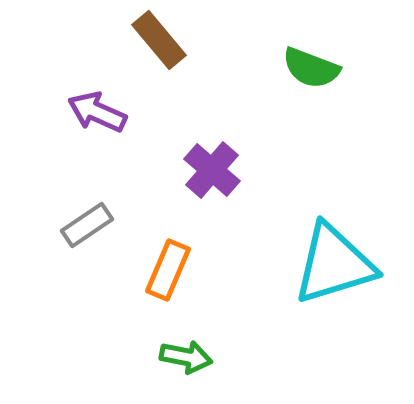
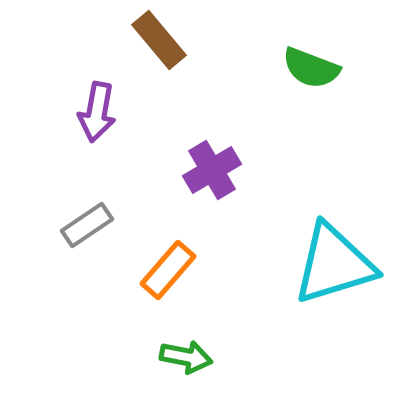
purple arrow: rotated 104 degrees counterclockwise
purple cross: rotated 18 degrees clockwise
orange rectangle: rotated 18 degrees clockwise
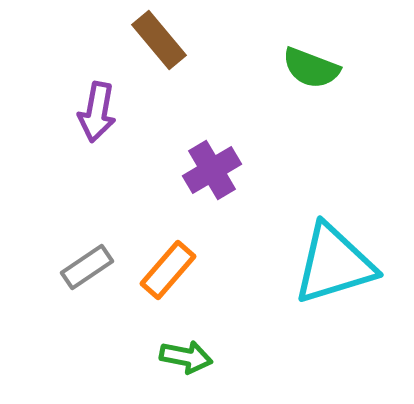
gray rectangle: moved 42 px down
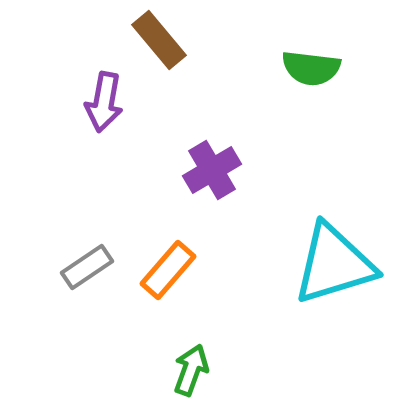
green semicircle: rotated 14 degrees counterclockwise
purple arrow: moved 7 px right, 10 px up
green arrow: moved 5 px right, 13 px down; rotated 81 degrees counterclockwise
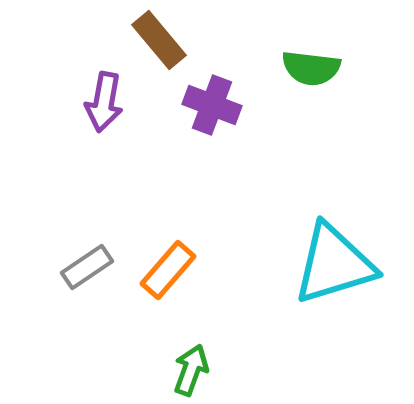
purple cross: moved 65 px up; rotated 38 degrees counterclockwise
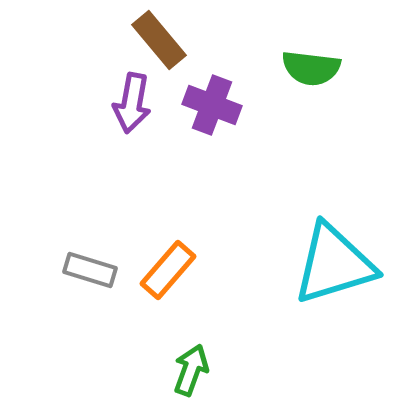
purple arrow: moved 28 px right, 1 px down
gray rectangle: moved 3 px right, 3 px down; rotated 51 degrees clockwise
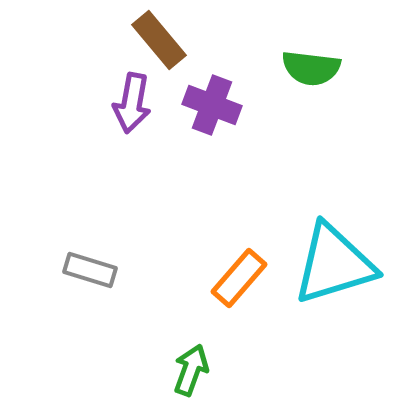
orange rectangle: moved 71 px right, 8 px down
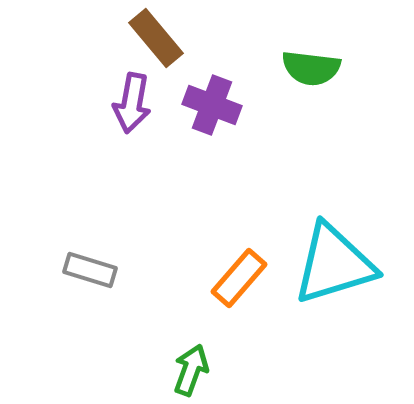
brown rectangle: moved 3 px left, 2 px up
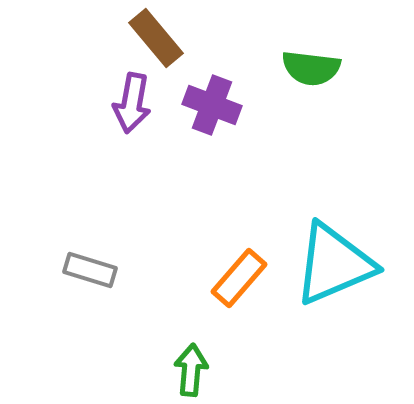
cyan triangle: rotated 6 degrees counterclockwise
green arrow: rotated 15 degrees counterclockwise
